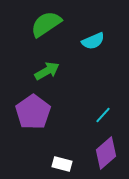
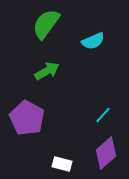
green semicircle: rotated 20 degrees counterclockwise
purple pentagon: moved 6 px left, 6 px down; rotated 8 degrees counterclockwise
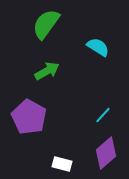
cyan semicircle: moved 5 px right, 6 px down; rotated 125 degrees counterclockwise
purple pentagon: moved 2 px right, 1 px up
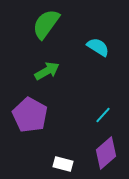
purple pentagon: moved 1 px right, 2 px up
white rectangle: moved 1 px right
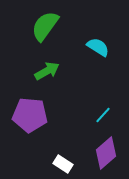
green semicircle: moved 1 px left, 2 px down
purple pentagon: rotated 24 degrees counterclockwise
white rectangle: rotated 18 degrees clockwise
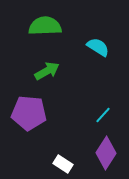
green semicircle: rotated 52 degrees clockwise
purple pentagon: moved 1 px left, 2 px up
purple diamond: rotated 16 degrees counterclockwise
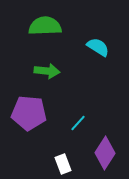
green arrow: rotated 35 degrees clockwise
cyan line: moved 25 px left, 8 px down
purple diamond: moved 1 px left
white rectangle: rotated 36 degrees clockwise
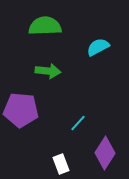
cyan semicircle: rotated 60 degrees counterclockwise
green arrow: moved 1 px right
purple pentagon: moved 8 px left, 3 px up
white rectangle: moved 2 px left
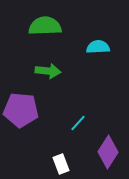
cyan semicircle: rotated 25 degrees clockwise
purple diamond: moved 3 px right, 1 px up
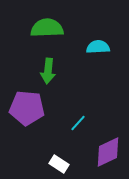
green semicircle: moved 2 px right, 2 px down
green arrow: rotated 90 degrees clockwise
purple pentagon: moved 6 px right, 2 px up
purple diamond: rotated 32 degrees clockwise
white rectangle: moved 2 px left; rotated 36 degrees counterclockwise
